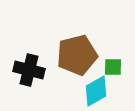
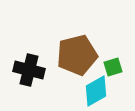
green square: rotated 18 degrees counterclockwise
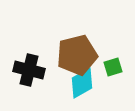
cyan diamond: moved 14 px left, 8 px up
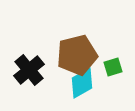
black cross: rotated 36 degrees clockwise
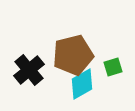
brown pentagon: moved 4 px left
cyan diamond: moved 1 px down
